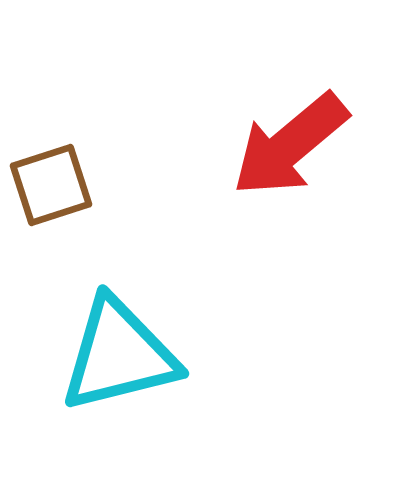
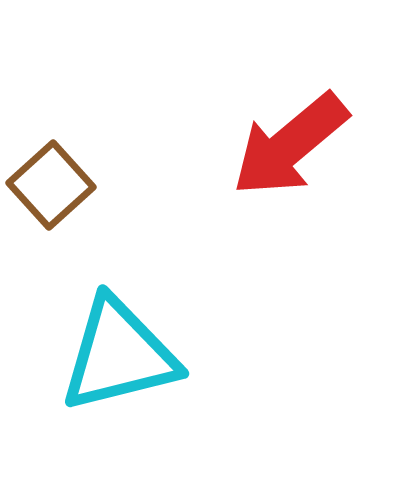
brown square: rotated 24 degrees counterclockwise
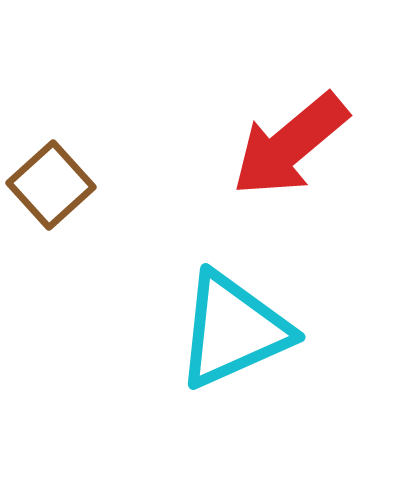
cyan triangle: moved 114 px right, 25 px up; rotated 10 degrees counterclockwise
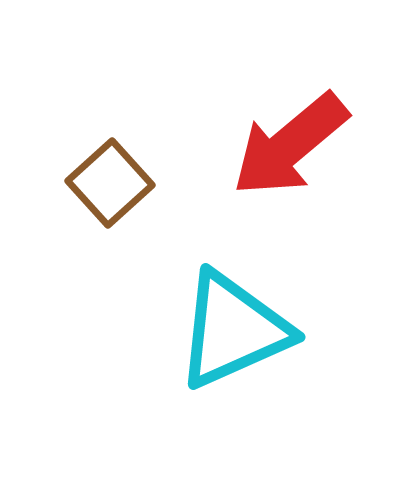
brown square: moved 59 px right, 2 px up
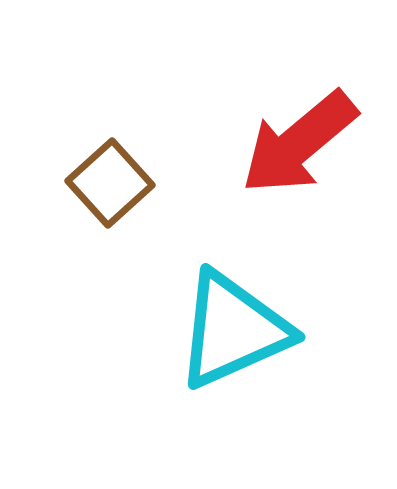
red arrow: moved 9 px right, 2 px up
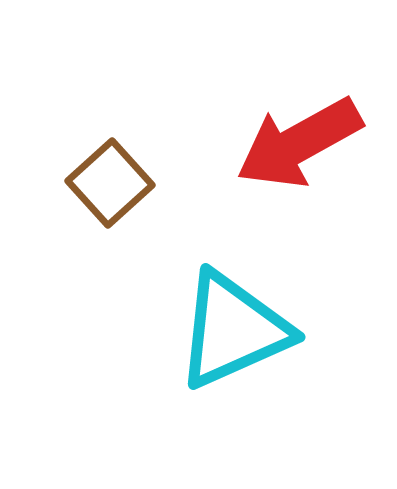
red arrow: rotated 11 degrees clockwise
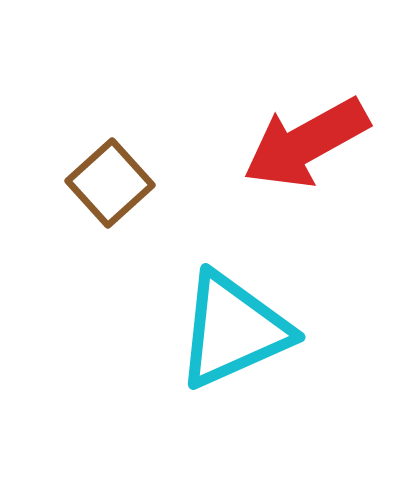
red arrow: moved 7 px right
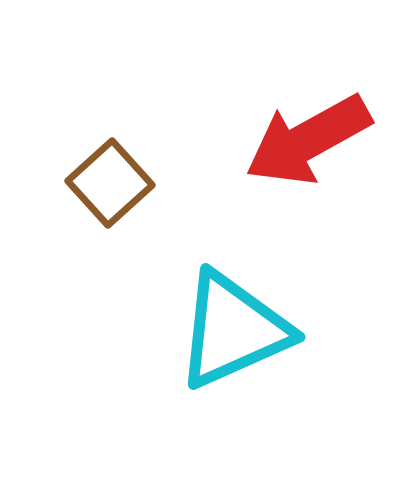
red arrow: moved 2 px right, 3 px up
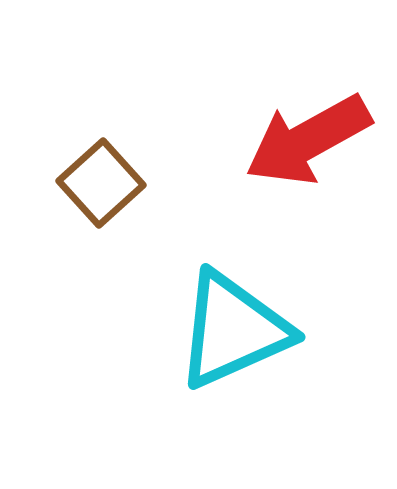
brown square: moved 9 px left
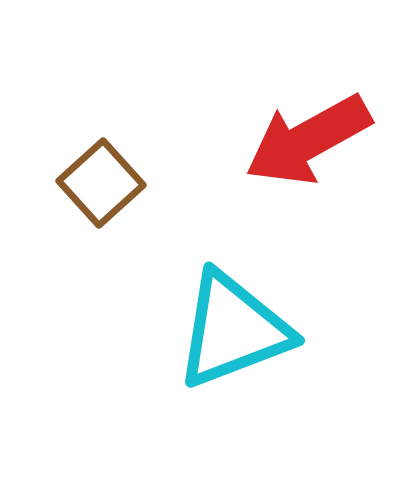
cyan triangle: rotated 3 degrees clockwise
